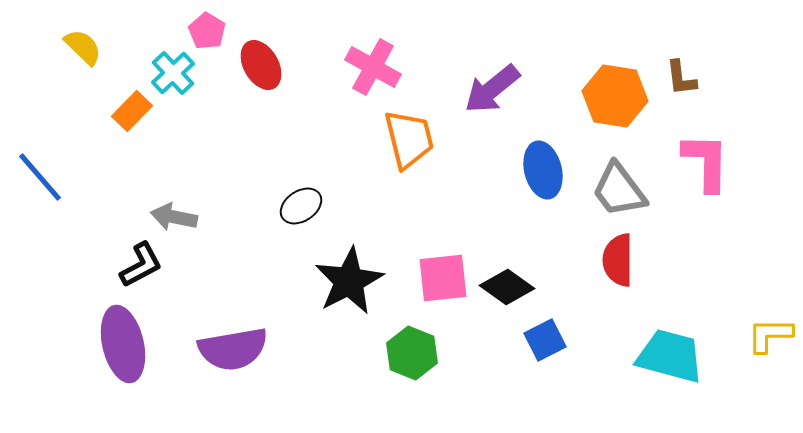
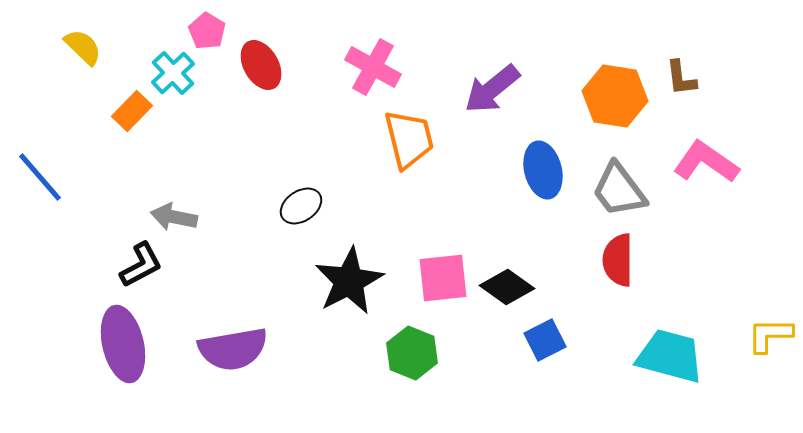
pink L-shape: rotated 56 degrees counterclockwise
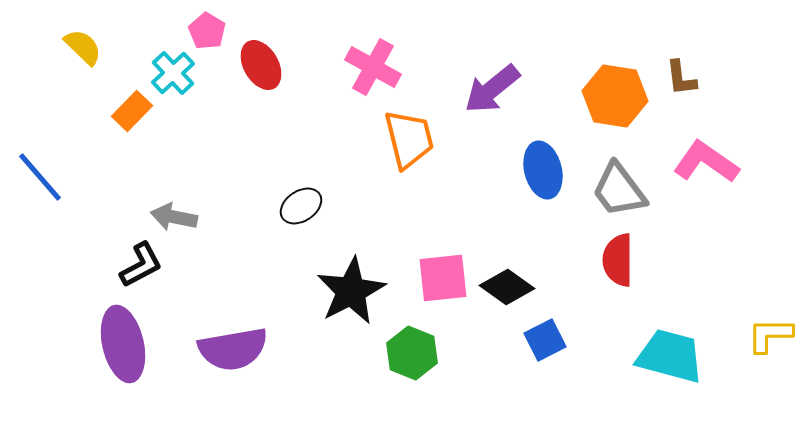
black star: moved 2 px right, 10 px down
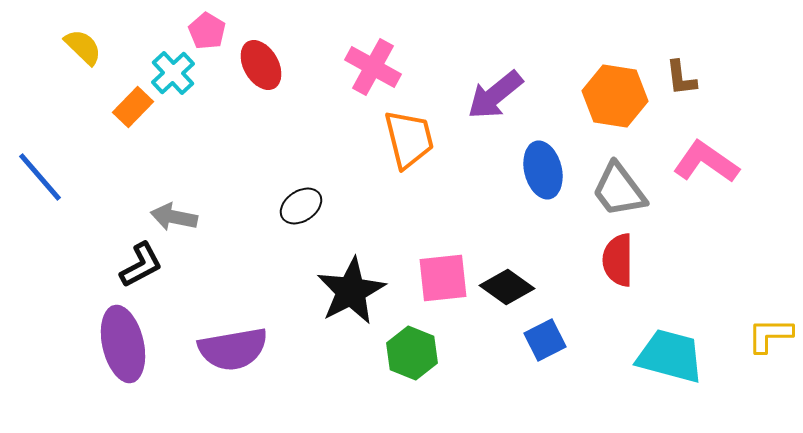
purple arrow: moved 3 px right, 6 px down
orange rectangle: moved 1 px right, 4 px up
